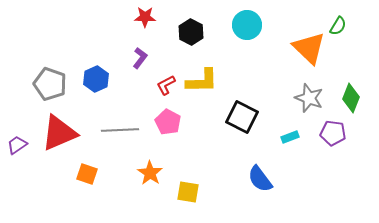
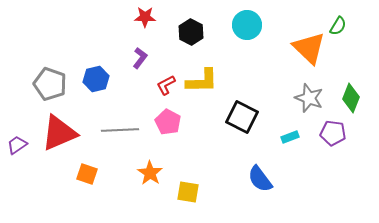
blue hexagon: rotated 10 degrees clockwise
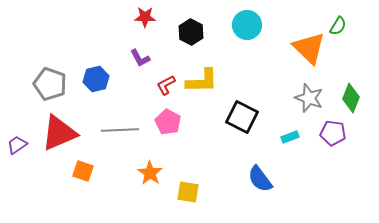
purple L-shape: rotated 115 degrees clockwise
orange square: moved 4 px left, 3 px up
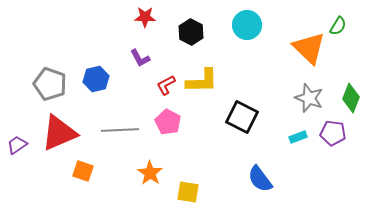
cyan rectangle: moved 8 px right
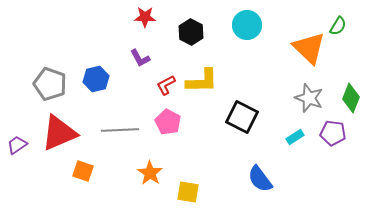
cyan rectangle: moved 3 px left; rotated 12 degrees counterclockwise
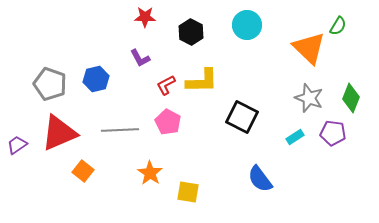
orange square: rotated 20 degrees clockwise
